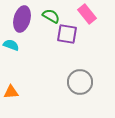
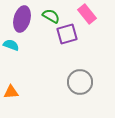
purple square: rotated 25 degrees counterclockwise
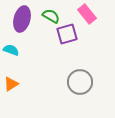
cyan semicircle: moved 5 px down
orange triangle: moved 8 px up; rotated 28 degrees counterclockwise
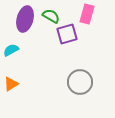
pink rectangle: rotated 54 degrees clockwise
purple ellipse: moved 3 px right
cyan semicircle: rotated 49 degrees counterclockwise
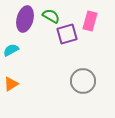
pink rectangle: moved 3 px right, 7 px down
gray circle: moved 3 px right, 1 px up
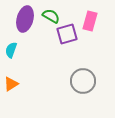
cyan semicircle: rotated 42 degrees counterclockwise
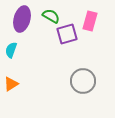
purple ellipse: moved 3 px left
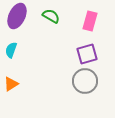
purple ellipse: moved 5 px left, 3 px up; rotated 10 degrees clockwise
purple square: moved 20 px right, 20 px down
gray circle: moved 2 px right
